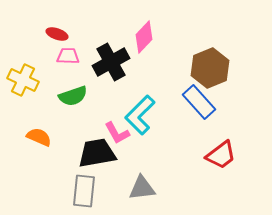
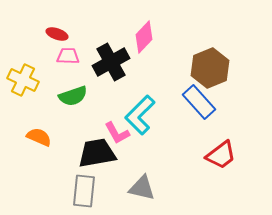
gray triangle: rotated 20 degrees clockwise
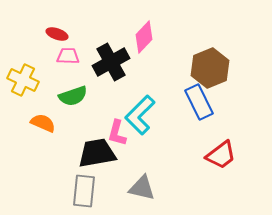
blue rectangle: rotated 16 degrees clockwise
pink L-shape: rotated 44 degrees clockwise
orange semicircle: moved 4 px right, 14 px up
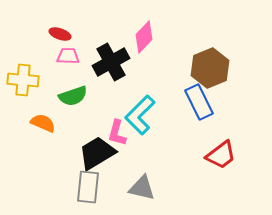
red ellipse: moved 3 px right
yellow cross: rotated 20 degrees counterclockwise
black trapezoid: rotated 21 degrees counterclockwise
gray rectangle: moved 4 px right, 4 px up
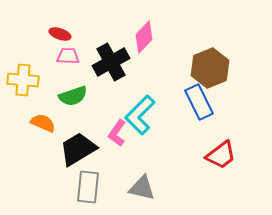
pink L-shape: rotated 20 degrees clockwise
black trapezoid: moved 19 px left, 4 px up
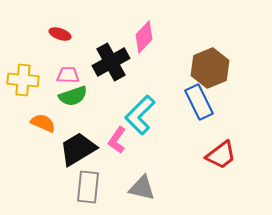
pink trapezoid: moved 19 px down
pink L-shape: moved 7 px down
